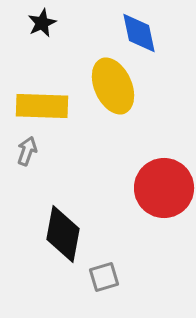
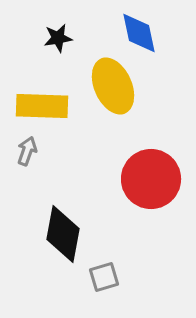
black star: moved 16 px right, 15 px down; rotated 16 degrees clockwise
red circle: moved 13 px left, 9 px up
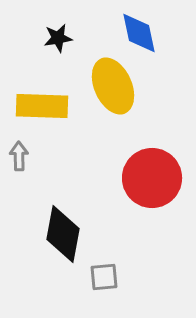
gray arrow: moved 8 px left, 5 px down; rotated 20 degrees counterclockwise
red circle: moved 1 px right, 1 px up
gray square: rotated 12 degrees clockwise
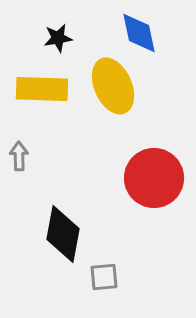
yellow rectangle: moved 17 px up
red circle: moved 2 px right
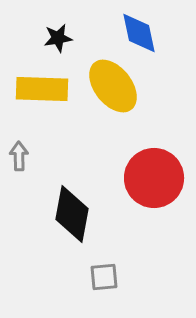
yellow ellipse: rotated 14 degrees counterclockwise
black diamond: moved 9 px right, 20 px up
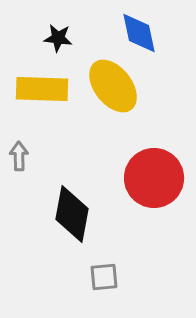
black star: rotated 16 degrees clockwise
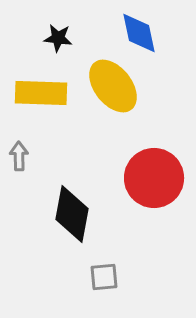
yellow rectangle: moved 1 px left, 4 px down
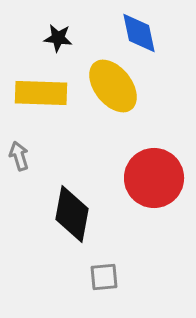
gray arrow: rotated 16 degrees counterclockwise
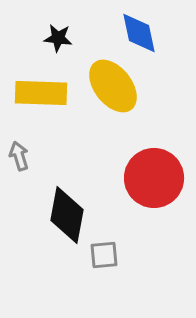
black diamond: moved 5 px left, 1 px down
gray square: moved 22 px up
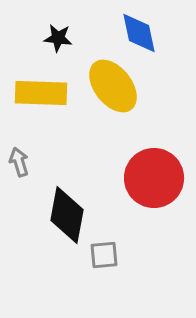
gray arrow: moved 6 px down
